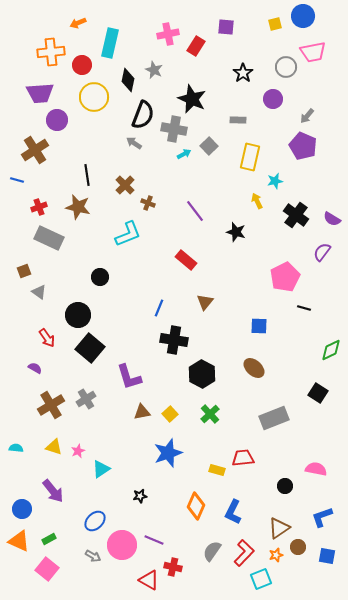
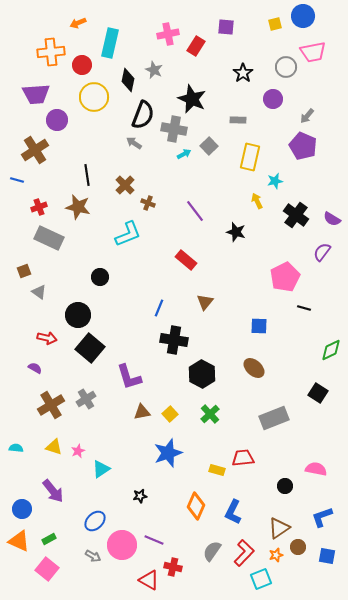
purple trapezoid at (40, 93): moved 4 px left, 1 px down
red arrow at (47, 338): rotated 42 degrees counterclockwise
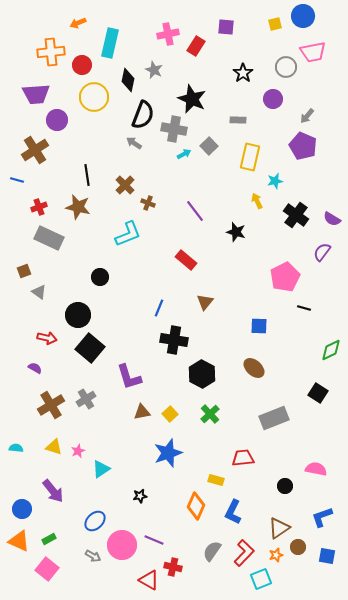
yellow rectangle at (217, 470): moved 1 px left, 10 px down
